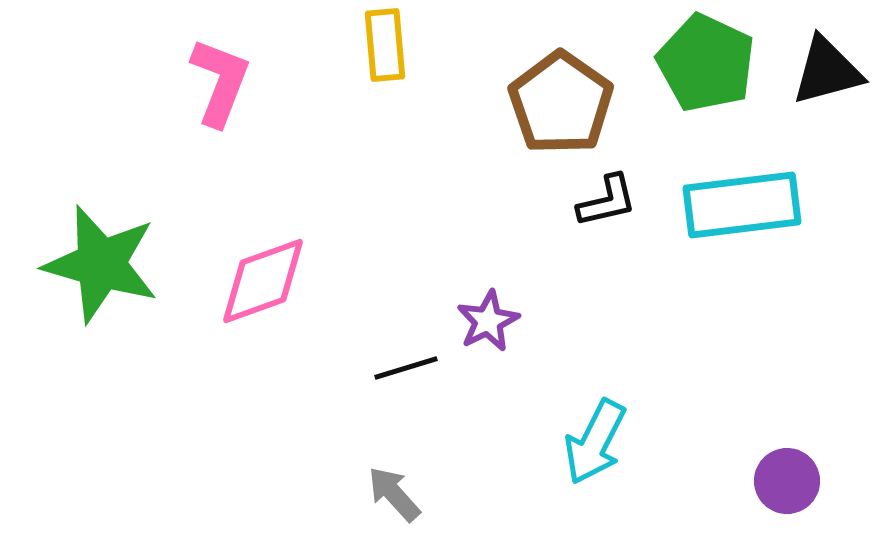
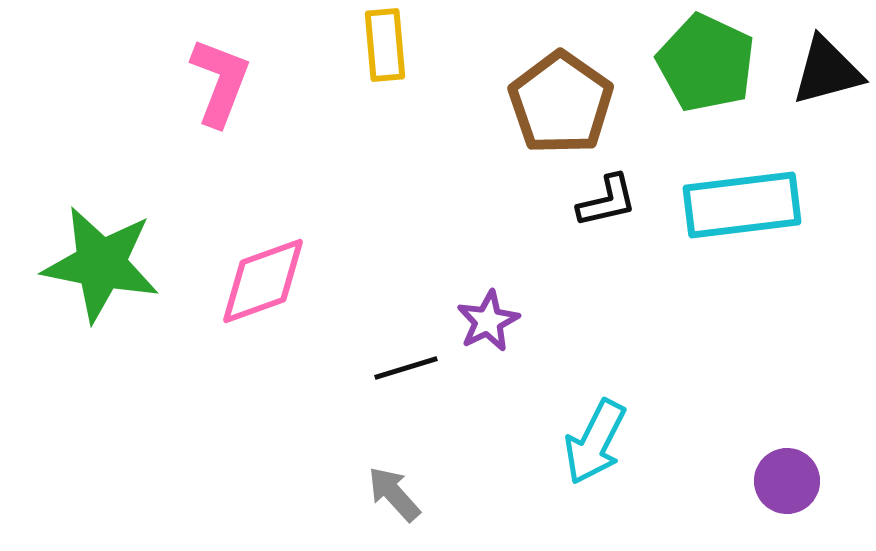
green star: rotated 5 degrees counterclockwise
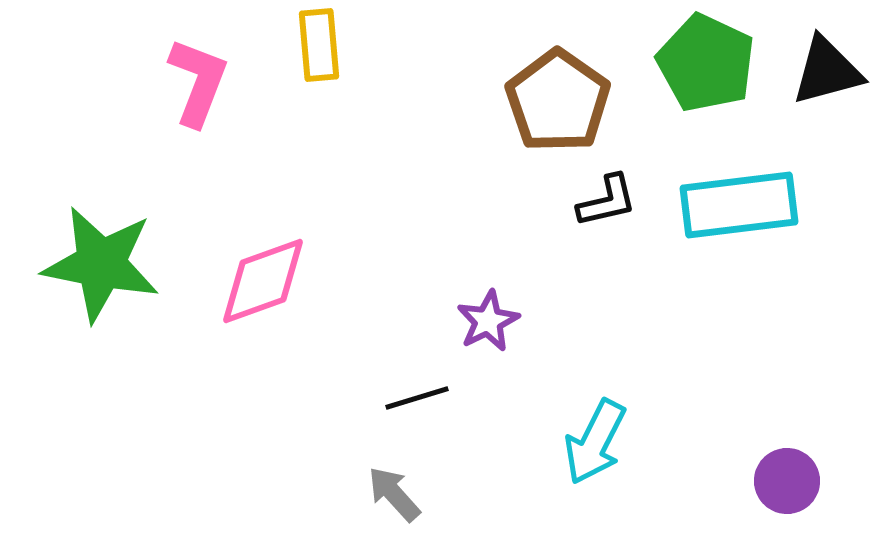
yellow rectangle: moved 66 px left
pink L-shape: moved 22 px left
brown pentagon: moved 3 px left, 2 px up
cyan rectangle: moved 3 px left
black line: moved 11 px right, 30 px down
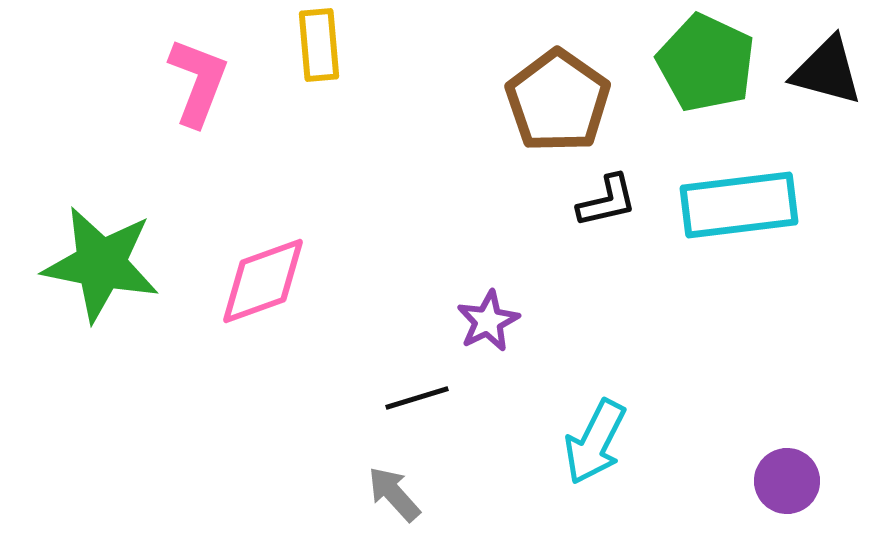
black triangle: rotated 30 degrees clockwise
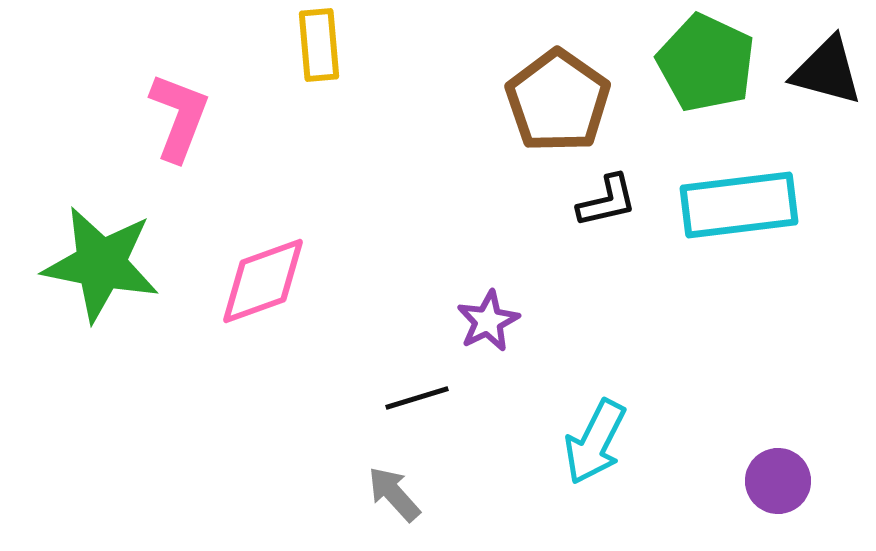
pink L-shape: moved 19 px left, 35 px down
purple circle: moved 9 px left
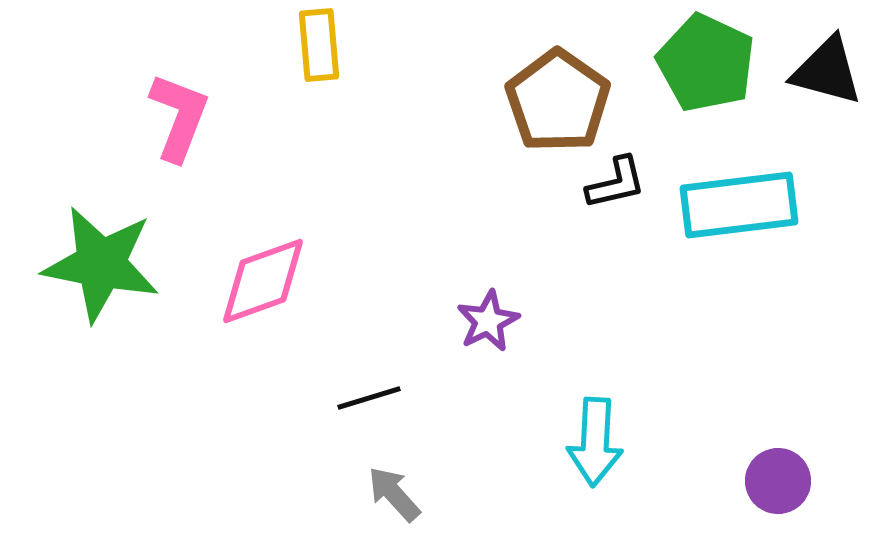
black L-shape: moved 9 px right, 18 px up
black line: moved 48 px left
cyan arrow: rotated 24 degrees counterclockwise
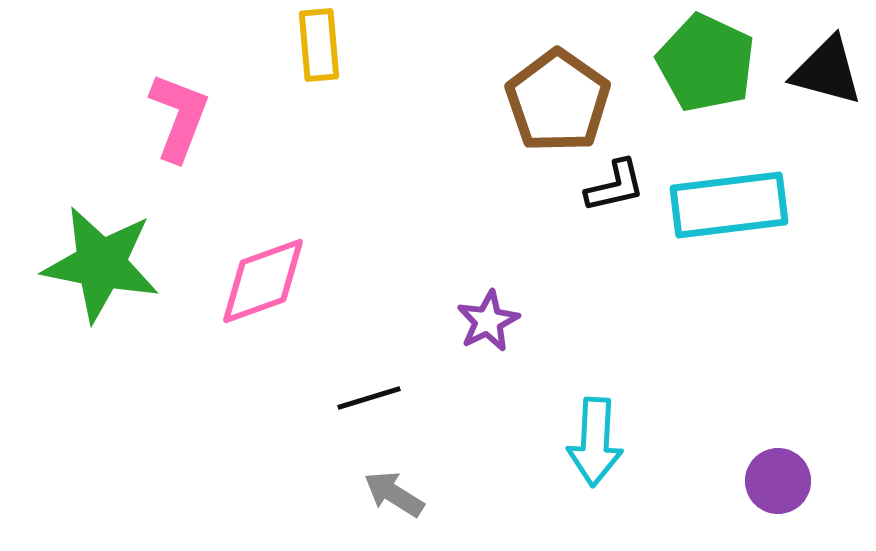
black L-shape: moved 1 px left, 3 px down
cyan rectangle: moved 10 px left
gray arrow: rotated 16 degrees counterclockwise
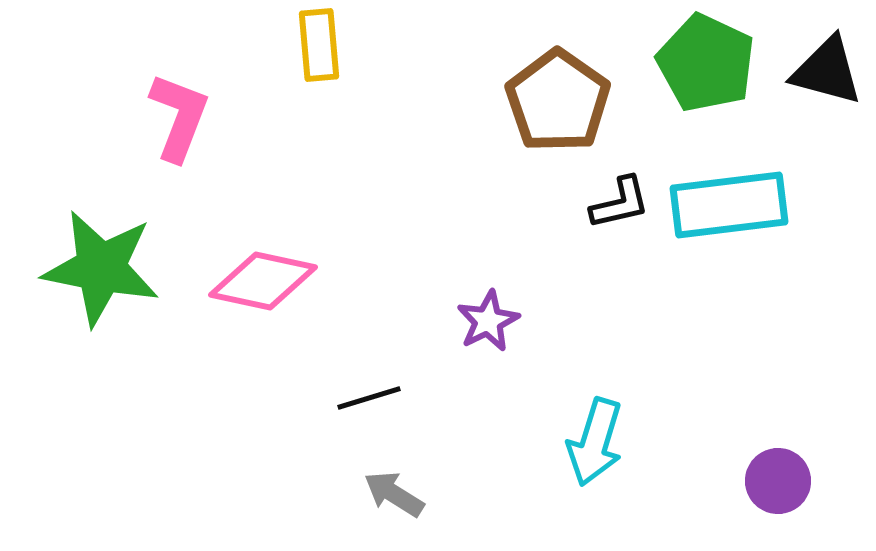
black L-shape: moved 5 px right, 17 px down
green star: moved 4 px down
pink diamond: rotated 32 degrees clockwise
cyan arrow: rotated 14 degrees clockwise
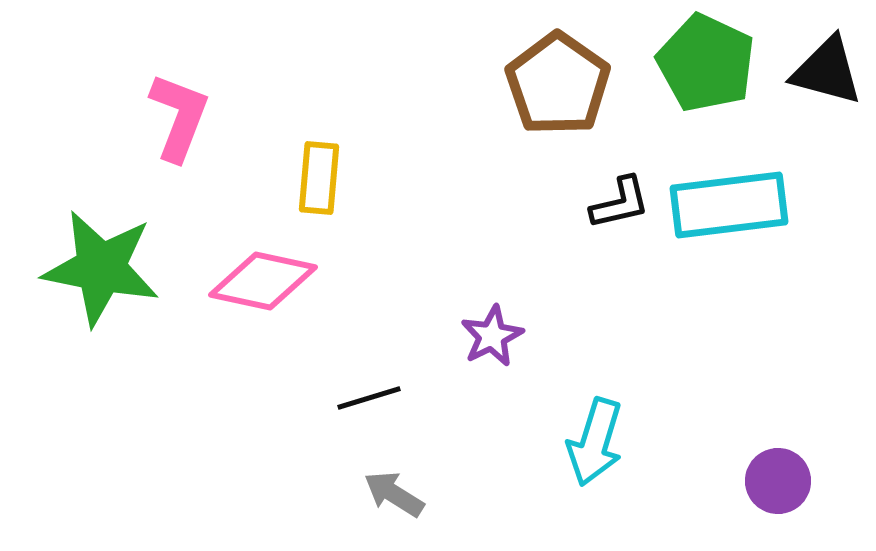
yellow rectangle: moved 133 px down; rotated 10 degrees clockwise
brown pentagon: moved 17 px up
purple star: moved 4 px right, 15 px down
